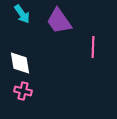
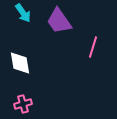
cyan arrow: moved 1 px right, 1 px up
pink line: rotated 15 degrees clockwise
pink cross: moved 13 px down; rotated 30 degrees counterclockwise
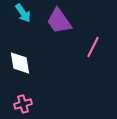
pink line: rotated 10 degrees clockwise
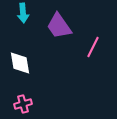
cyan arrow: rotated 30 degrees clockwise
purple trapezoid: moved 5 px down
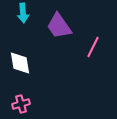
pink cross: moved 2 px left
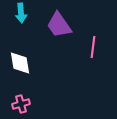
cyan arrow: moved 2 px left
purple trapezoid: moved 1 px up
pink line: rotated 20 degrees counterclockwise
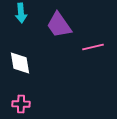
pink line: rotated 70 degrees clockwise
pink cross: rotated 18 degrees clockwise
